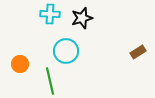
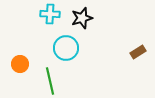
cyan circle: moved 3 px up
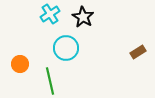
cyan cross: rotated 36 degrees counterclockwise
black star: moved 1 px right, 1 px up; rotated 25 degrees counterclockwise
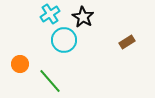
cyan circle: moved 2 px left, 8 px up
brown rectangle: moved 11 px left, 10 px up
green line: rotated 28 degrees counterclockwise
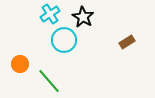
green line: moved 1 px left
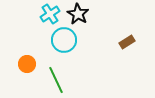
black star: moved 5 px left, 3 px up
orange circle: moved 7 px right
green line: moved 7 px right, 1 px up; rotated 16 degrees clockwise
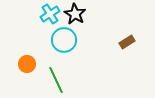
black star: moved 3 px left
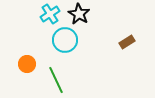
black star: moved 4 px right
cyan circle: moved 1 px right
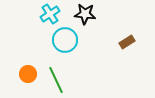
black star: moved 6 px right; rotated 25 degrees counterclockwise
orange circle: moved 1 px right, 10 px down
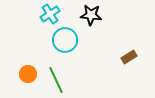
black star: moved 6 px right, 1 px down
brown rectangle: moved 2 px right, 15 px down
